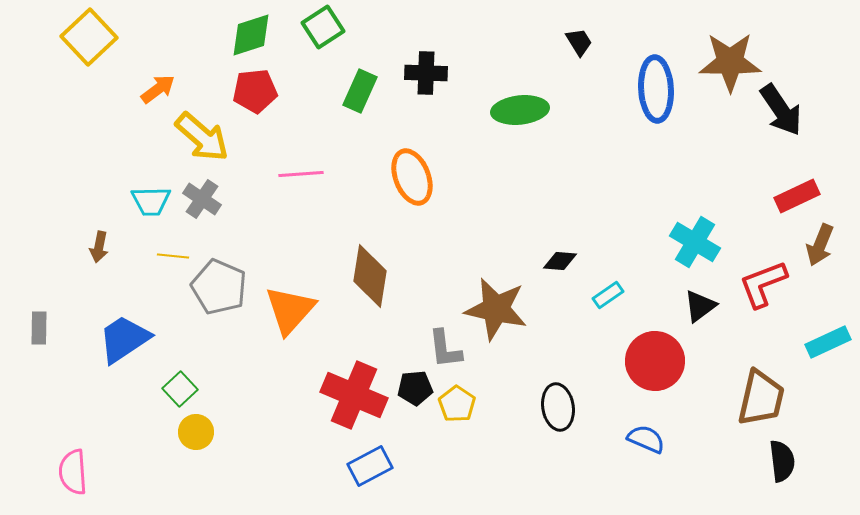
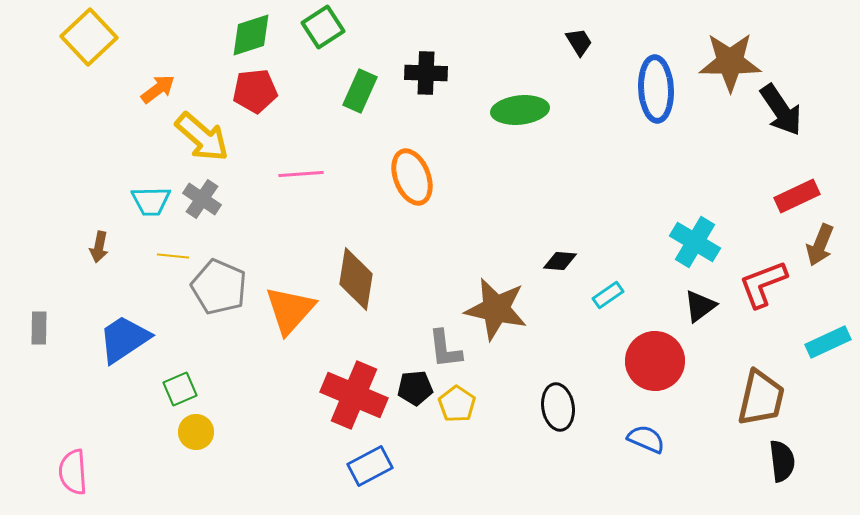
brown diamond at (370, 276): moved 14 px left, 3 px down
green square at (180, 389): rotated 20 degrees clockwise
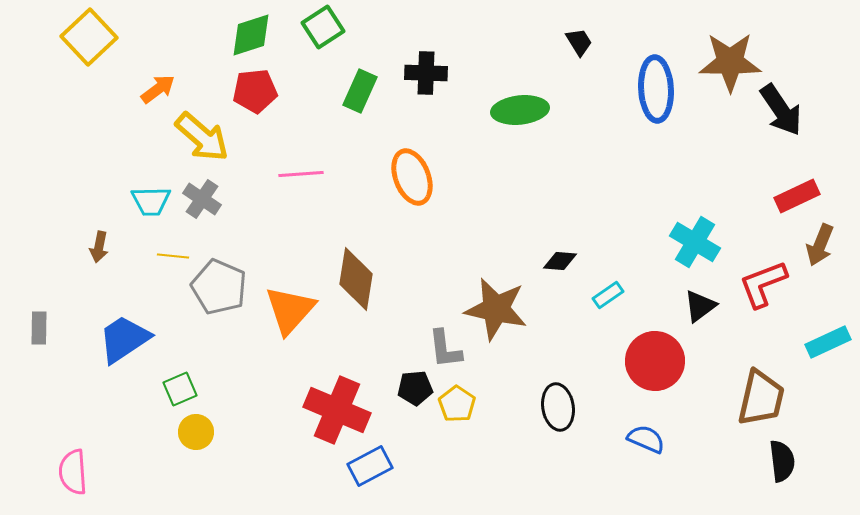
red cross at (354, 395): moved 17 px left, 15 px down
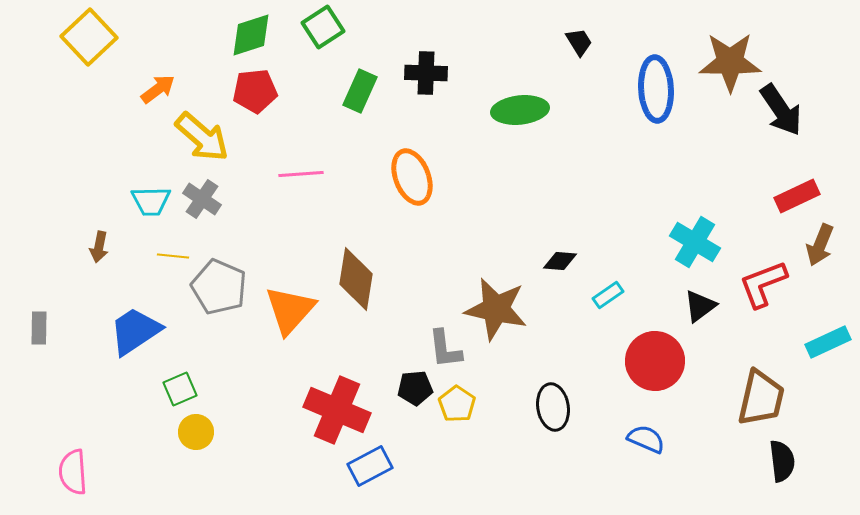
blue trapezoid at (124, 339): moved 11 px right, 8 px up
black ellipse at (558, 407): moved 5 px left
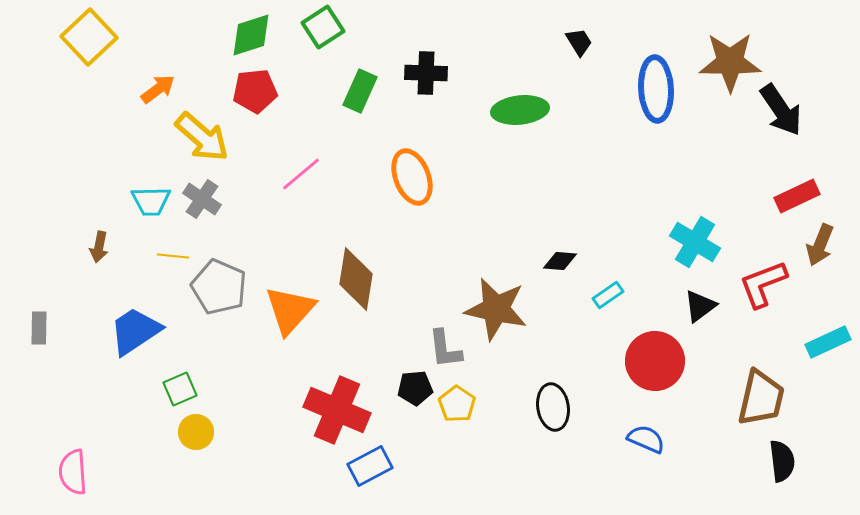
pink line at (301, 174): rotated 36 degrees counterclockwise
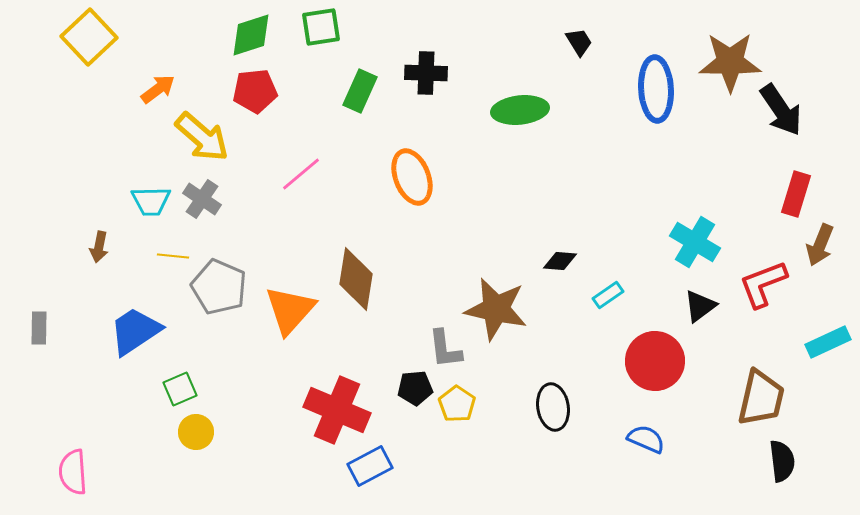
green square at (323, 27): moved 2 px left; rotated 24 degrees clockwise
red rectangle at (797, 196): moved 1 px left, 2 px up; rotated 48 degrees counterclockwise
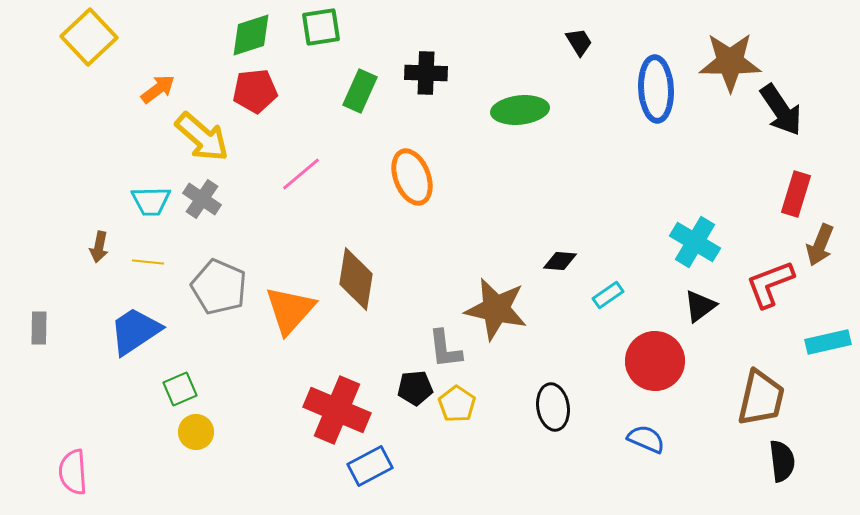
yellow line at (173, 256): moved 25 px left, 6 px down
red L-shape at (763, 284): moved 7 px right
cyan rectangle at (828, 342): rotated 12 degrees clockwise
